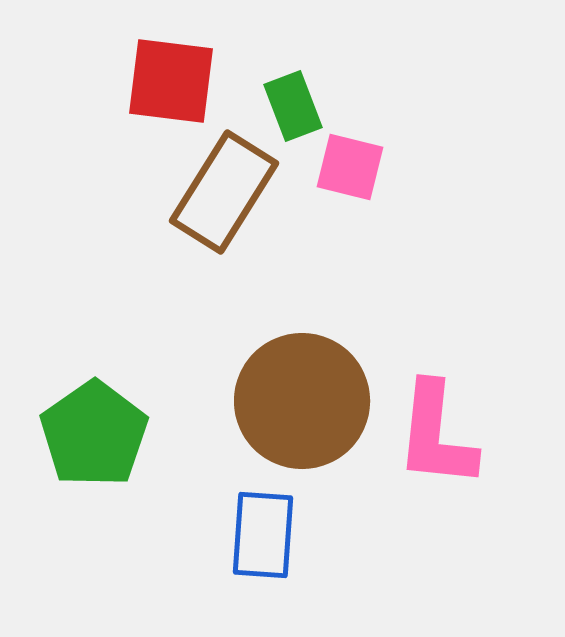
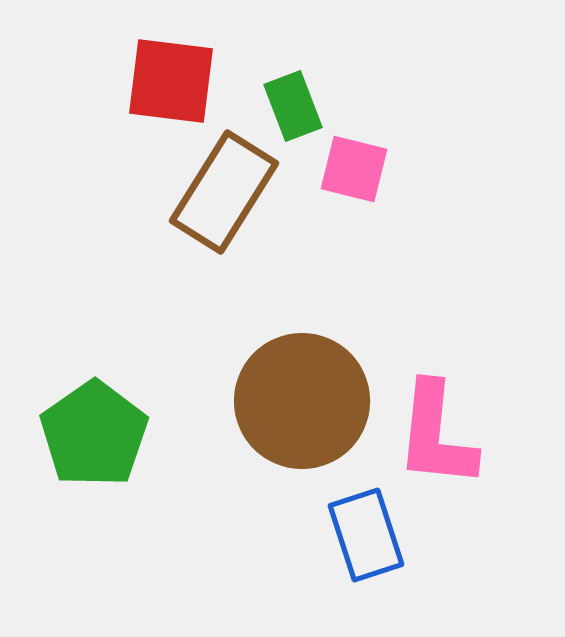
pink square: moved 4 px right, 2 px down
blue rectangle: moved 103 px right; rotated 22 degrees counterclockwise
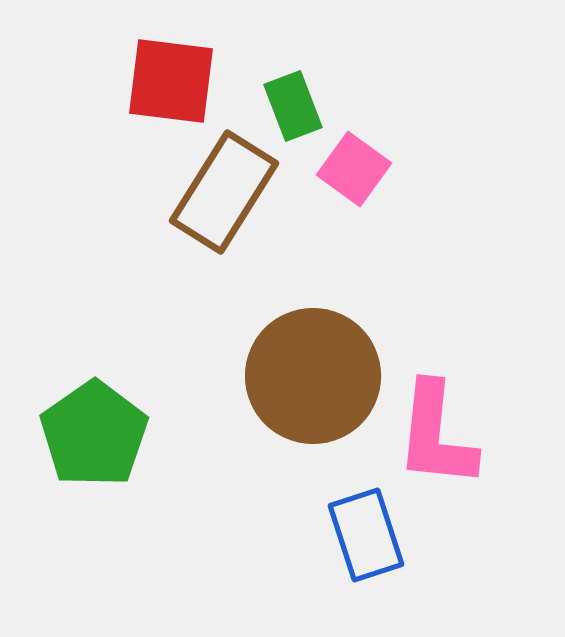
pink square: rotated 22 degrees clockwise
brown circle: moved 11 px right, 25 px up
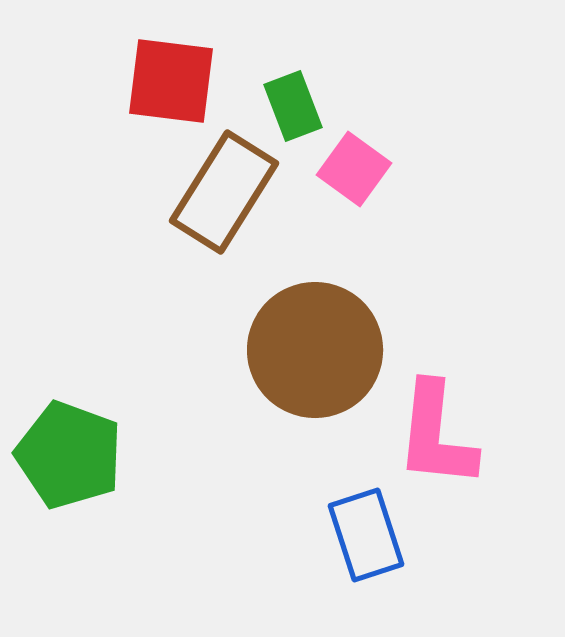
brown circle: moved 2 px right, 26 px up
green pentagon: moved 25 px left, 21 px down; rotated 17 degrees counterclockwise
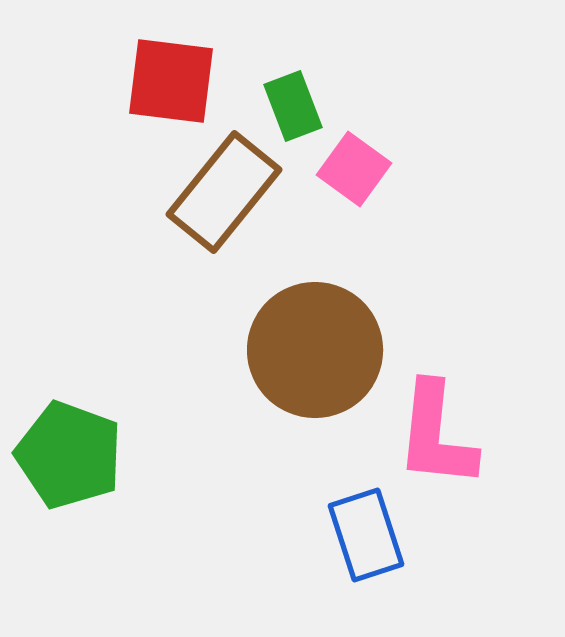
brown rectangle: rotated 7 degrees clockwise
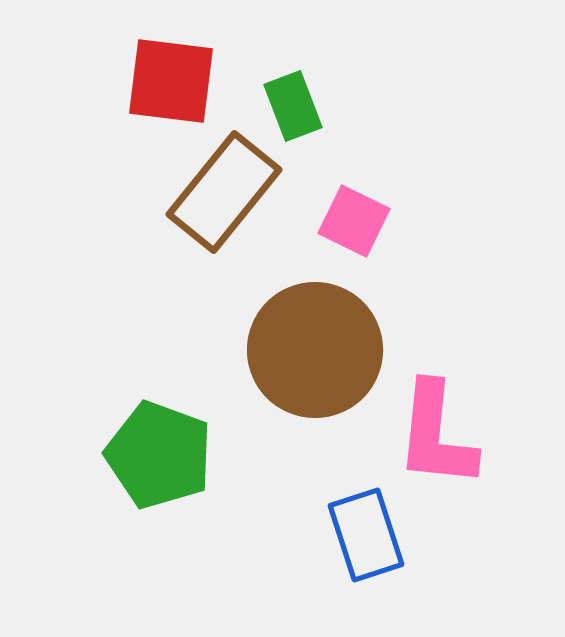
pink square: moved 52 px down; rotated 10 degrees counterclockwise
green pentagon: moved 90 px right
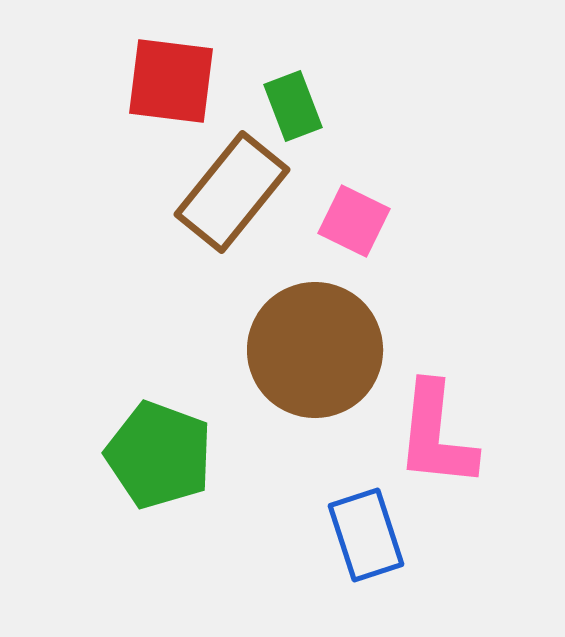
brown rectangle: moved 8 px right
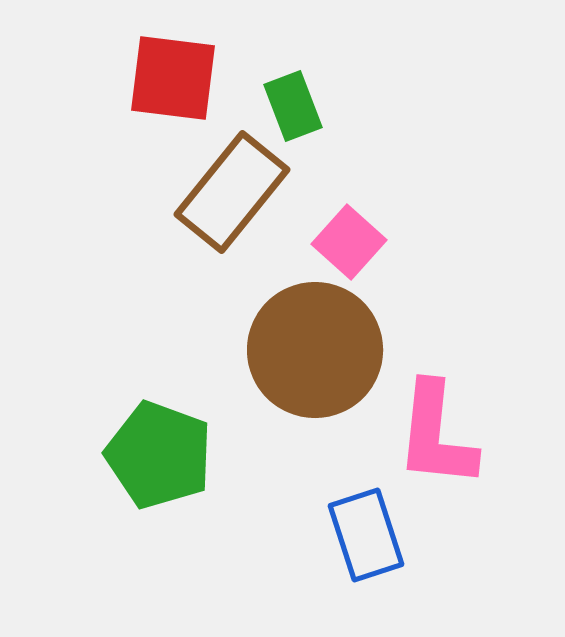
red square: moved 2 px right, 3 px up
pink square: moved 5 px left, 21 px down; rotated 16 degrees clockwise
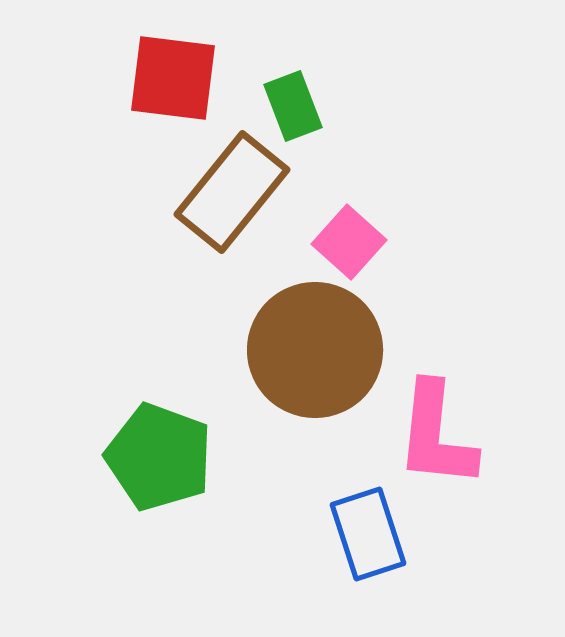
green pentagon: moved 2 px down
blue rectangle: moved 2 px right, 1 px up
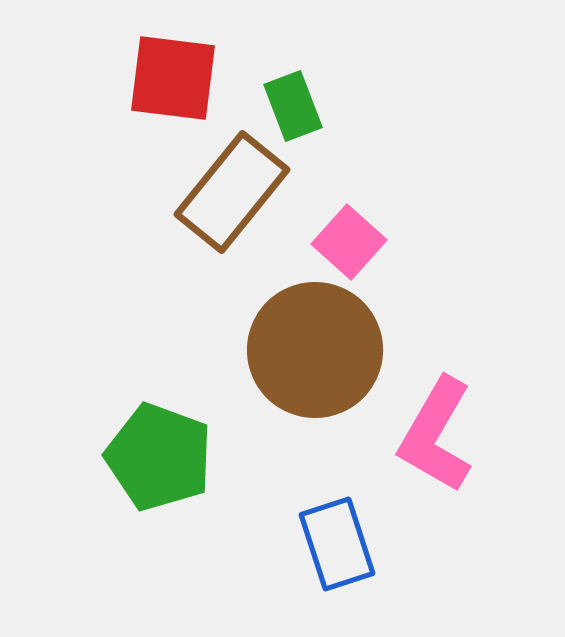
pink L-shape: rotated 24 degrees clockwise
blue rectangle: moved 31 px left, 10 px down
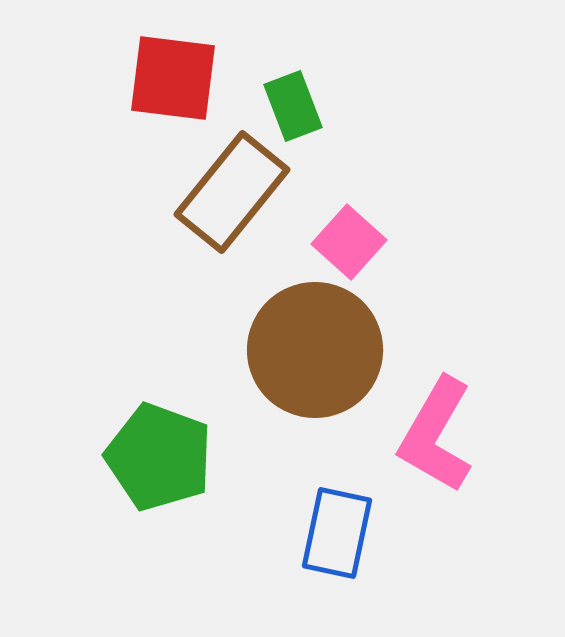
blue rectangle: moved 11 px up; rotated 30 degrees clockwise
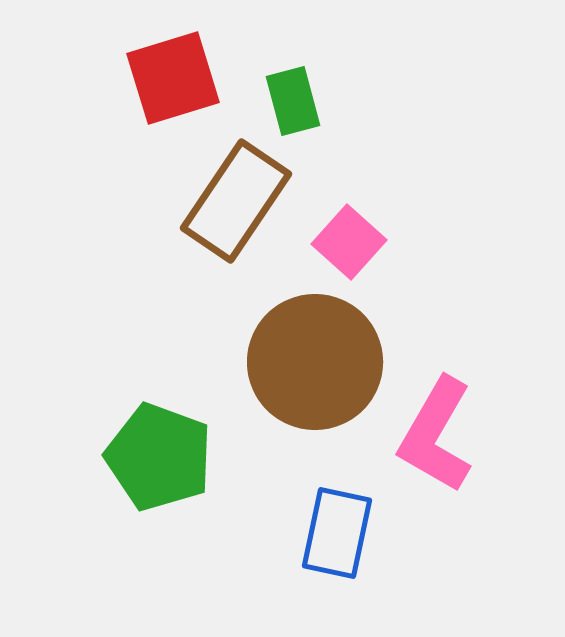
red square: rotated 24 degrees counterclockwise
green rectangle: moved 5 px up; rotated 6 degrees clockwise
brown rectangle: moved 4 px right, 9 px down; rotated 5 degrees counterclockwise
brown circle: moved 12 px down
